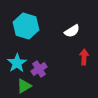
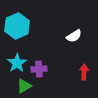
cyan hexagon: moved 9 px left; rotated 20 degrees clockwise
white semicircle: moved 2 px right, 5 px down
red arrow: moved 15 px down
purple cross: rotated 28 degrees clockwise
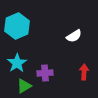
purple cross: moved 6 px right, 4 px down
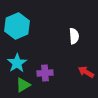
white semicircle: rotated 63 degrees counterclockwise
red arrow: moved 2 px right; rotated 63 degrees counterclockwise
green triangle: moved 1 px left, 1 px up
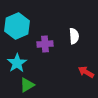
purple cross: moved 29 px up
green triangle: moved 4 px right
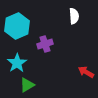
white semicircle: moved 20 px up
purple cross: rotated 14 degrees counterclockwise
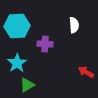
white semicircle: moved 9 px down
cyan hexagon: rotated 20 degrees clockwise
purple cross: rotated 21 degrees clockwise
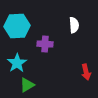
red arrow: rotated 133 degrees counterclockwise
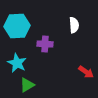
cyan star: rotated 12 degrees counterclockwise
red arrow: rotated 42 degrees counterclockwise
